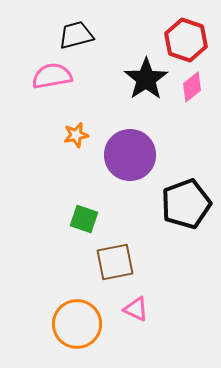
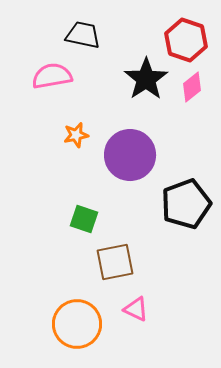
black trapezoid: moved 7 px right; rotated 27 degrees clockwise
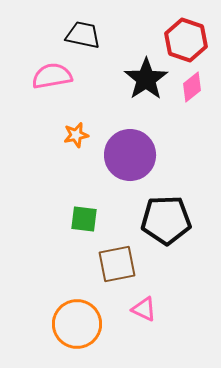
black pentagon: moved 20 px left, 16 px down; rotated 18 degrees clockwise
green square: rotated 12 degrees counterclockwise
brown square: moved 2 px right, 2 px down
pink triangle: moved 8 px right
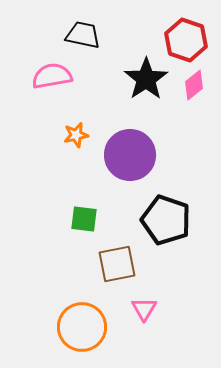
pink diamond: moved 2 px right, 2 px up
black pentagon: rotated 21 degrees clockwise
pink triangle: rotated 36 degrees clockwise
orange circle: moved 5 px right, 3 px down
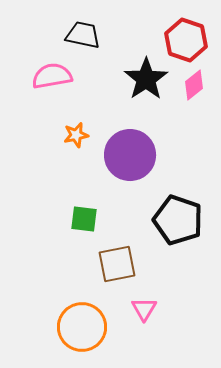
black pentagon: moved 12 px right
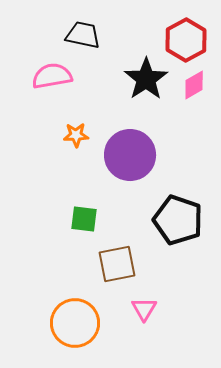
red hexagon: rotated 12 degrees clockwise
pink diamond: rotated 8 degrees clockwise
orange star: rotated 10 degrees clockwise
orange circle: moved 7 px left, 4 px up
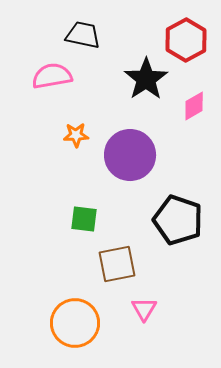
pink diamond: moved 21 px down
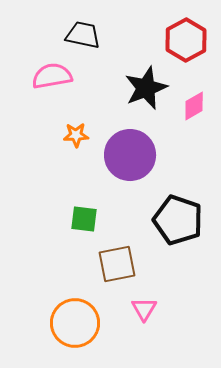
black star: moved 9 px down; rotated 12 degrees clockwise
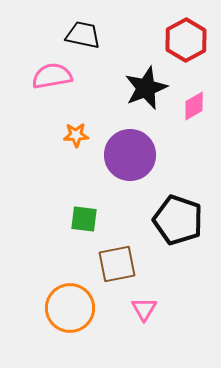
orange circle: moved 5 px left, 15 px up
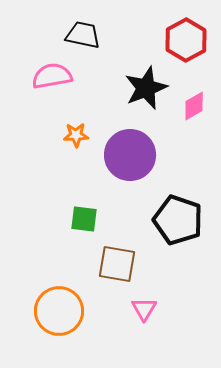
brown square: rotated 21 degrees clockwise
orange circle: moved 11 px left, 3 px down
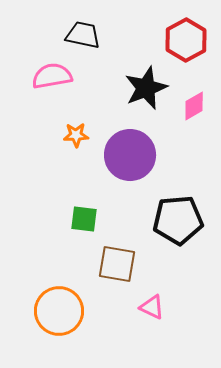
black pentagon: rotated 24 degrees counterclockwise
pink triangle: moved 8 px right, 2 px up; rotated 36 degrees counterclockwise
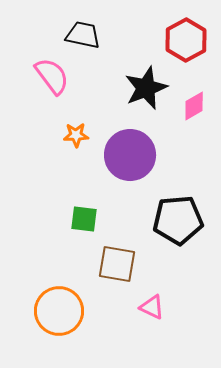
pink semicircle: rotated 63 degrees clockwise
